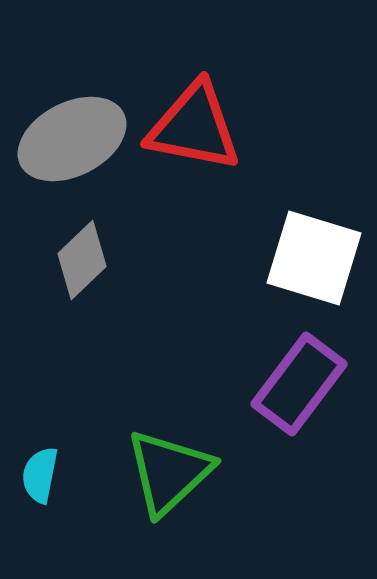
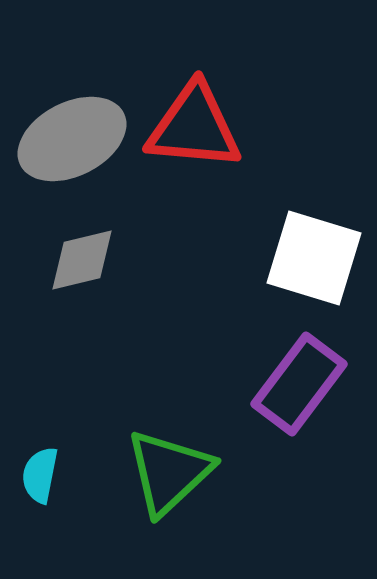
red triangle: rotated 6 degrees counterclockwise
gray diamond: rotated 30 degrees clockwise
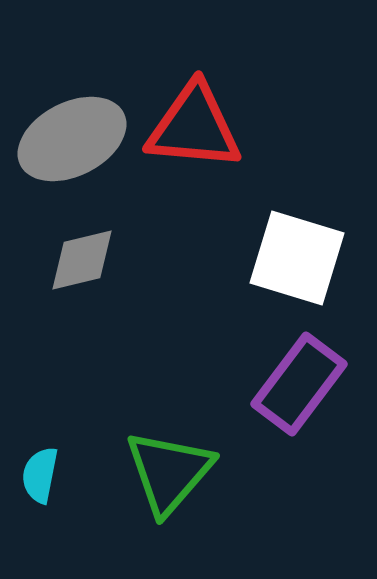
white square: moved 17 px left
green triangle: rotated 6 degrees counterclockwise
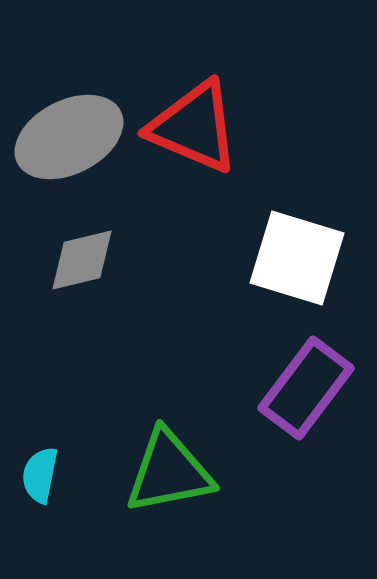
red triangle: rotated 18 degrees clockwise
gray ellipse: moved 3 px left, 2 px up
purple rectangle: moved 7 px right, 4 px down
green triangle: rotated 38 degrees clockwise
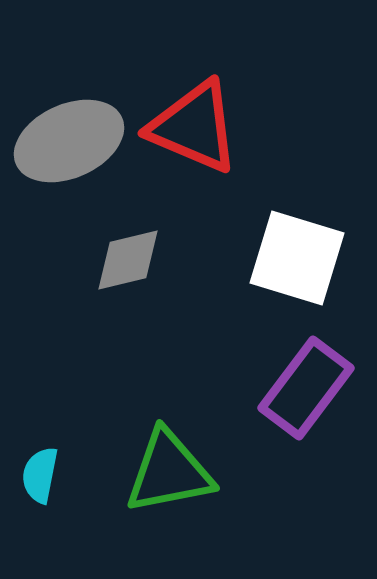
gray ellipse: moved 4 px down; rotated 3 degrees clockwise
gray diamond: moved 46 px right
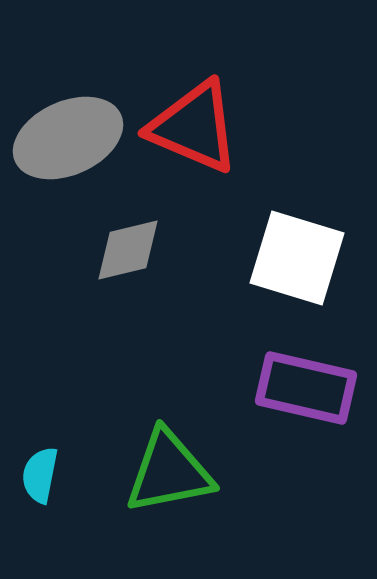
gray ellipse: moved 1 px left, 3 px up
gray diamond: moved 10 px up
purple rectangle: rotated 66 degrees clockwise
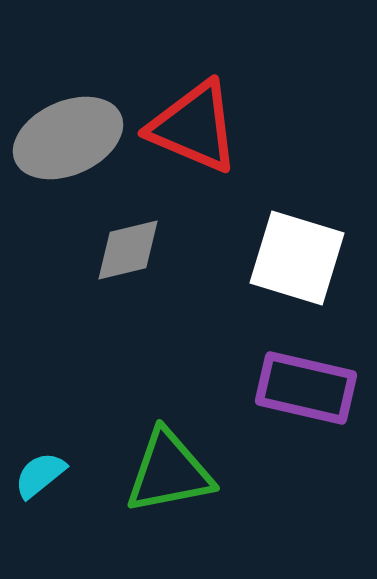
cyan semicircle: rotated 40 degrees clockwise
